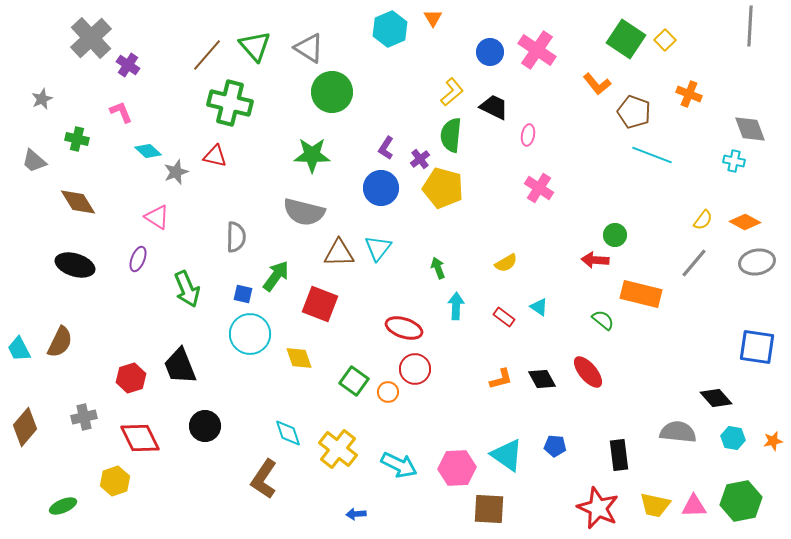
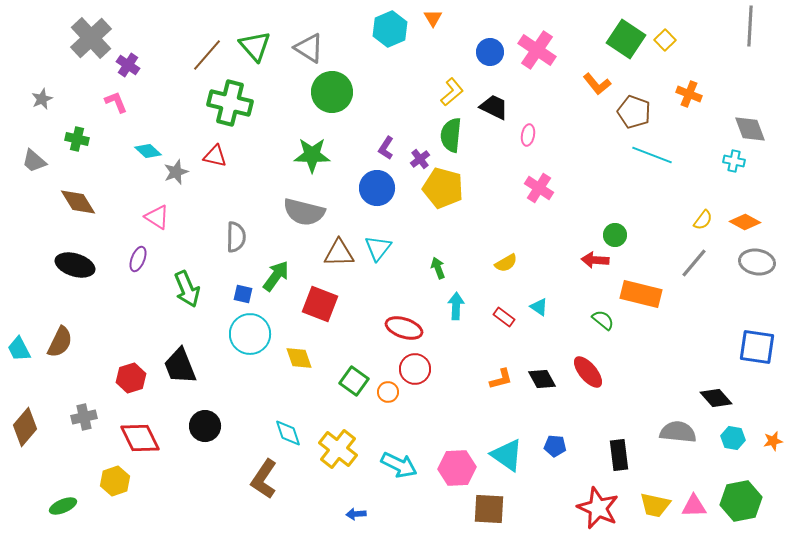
pink L-shape at (121, 112): moved 5 px left, 10 px up
blue circle at (381, 188): moved 4 px left
gray ellipse at (757, 262): rotated 20 degrees clockwise
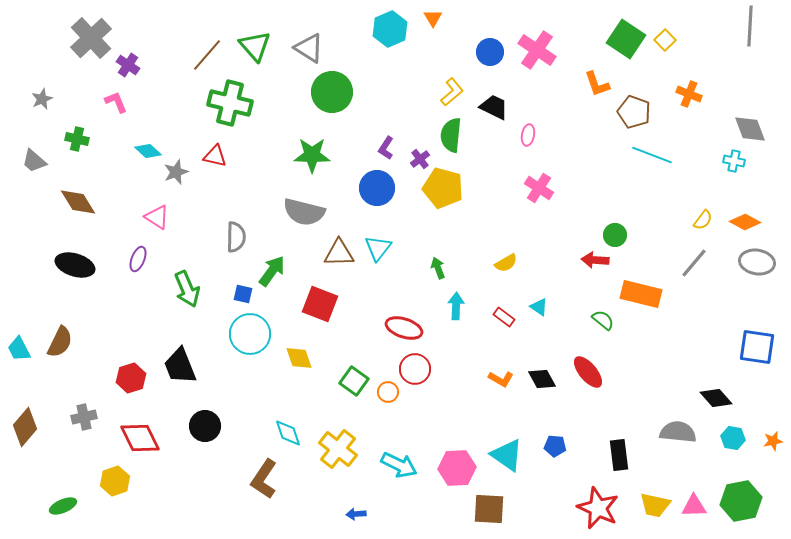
orange L-shape at (597, 84): rotated 20 degrees clockwise
green arrow at (276, 276): moved 4 px left, 5 px up
orange L-shape at (501, 379): rotated 45 degrees clockwise
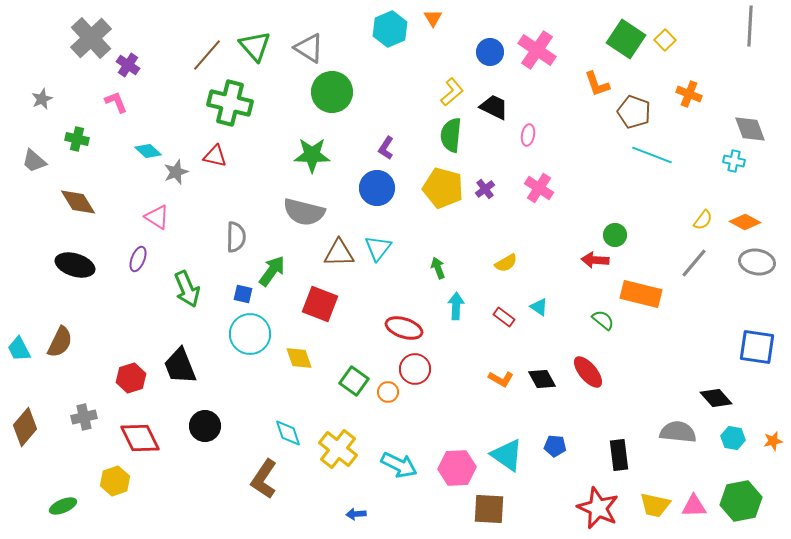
purple cross at (420, 159): moved 65 px right, 30 px down
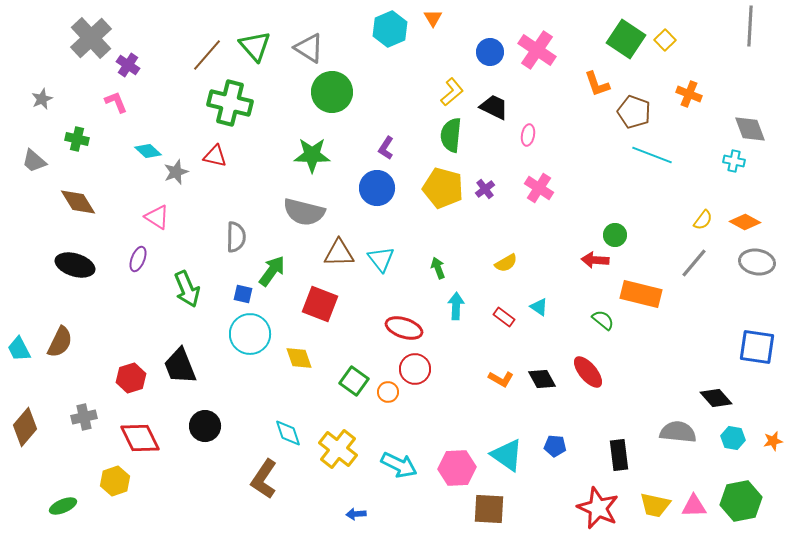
cyan triangle at (378, 248): moved 3 px right, 11 px down; rotated 16 degrees counterclockwise
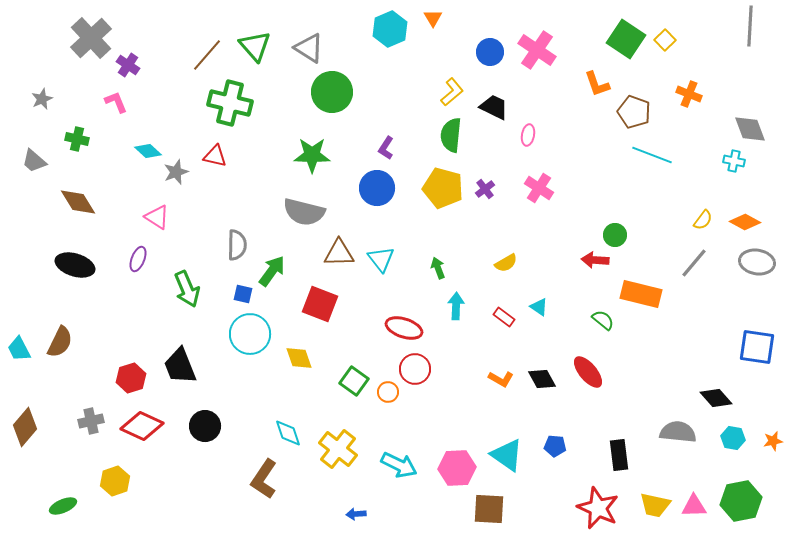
gray semicircle at (236, 237): moved 1 px right, 8 px down
gray cross at (84, 417): moved 7 px right, 4 px down
red diamond at (140, 438): moved 2 px right, 12 px up; rotated 39 degrees counterclockwise
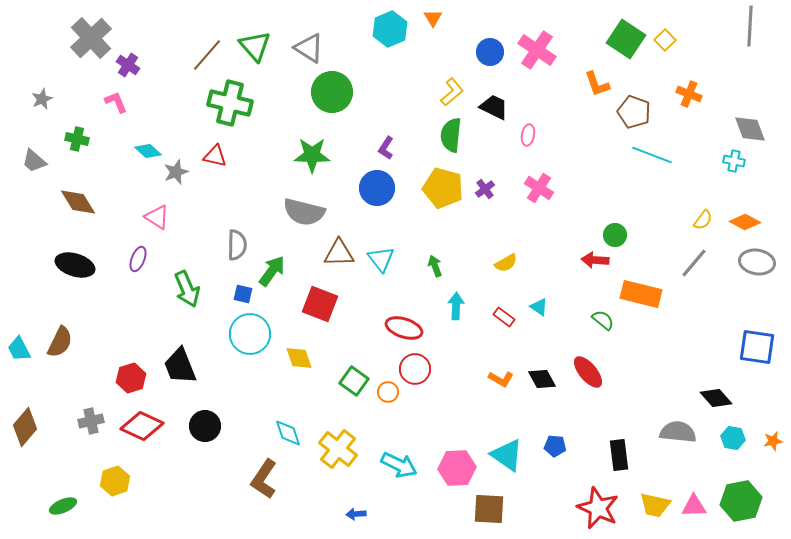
green arrow at (438, 268): moved 3 px left, 2 px up
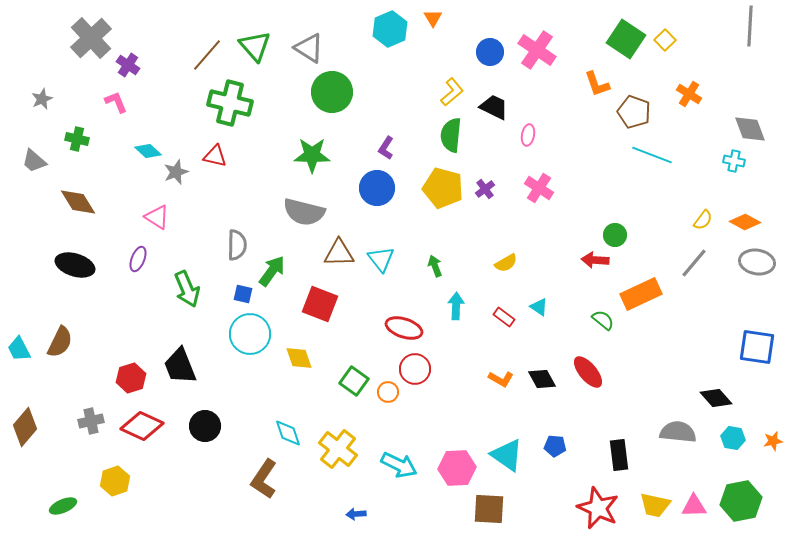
orange cross at (689, 94): rotated 10 degrees clockwise
orange rectangle at (641, 294): rotated 39 degrees counterclockwise
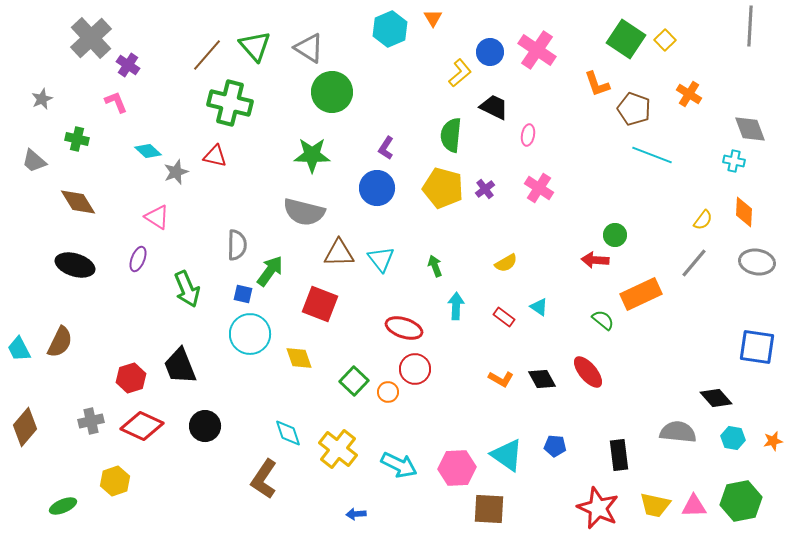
yellow L-shape at (452, 92): moved 8 px right, 19 px up
brown pentagon at (634, 112): moved 3 px up
orange diamond at (745, 222): moved 1 px left, 10 px up; rotated 64 degrees clockwise
green arrow at (272, 271): moved 2 px left
green square at (354, 381): rotated 8 degrees clockwise
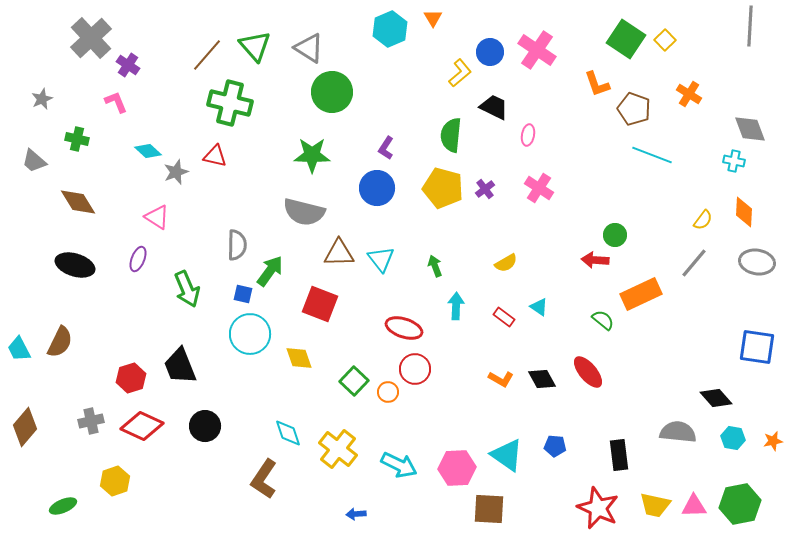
green hexagon at (741, 501): moved 1 px left, 3 px down
